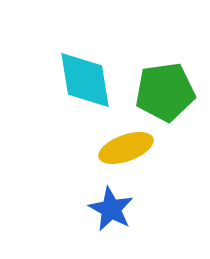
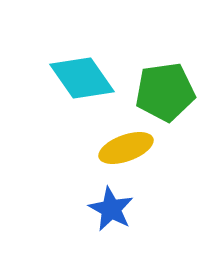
cyan diamond: moved 3 px left, 2 px up; rotated 26 degrees counterclockwise
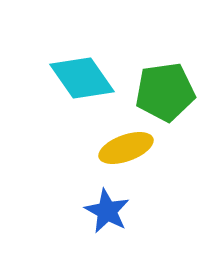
blue star: moved 4 px left, 2 px down
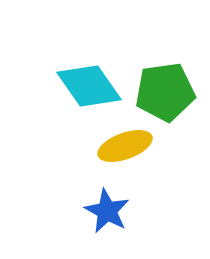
cyan diamond: moved 7 px right, 8 px down
yellow ellipse: moved 1 px left, 2 px up
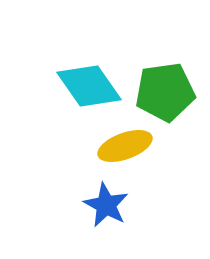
blue star: moved 1 px left, 6 px up
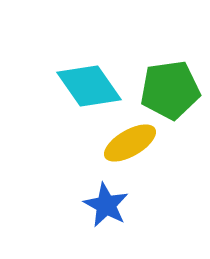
green pentagon: moved 5 px right, 2 px up
yellow ellipse: moved 5 px right, 3 px up; rotated 10 degrees counterclockwise
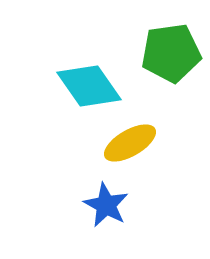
green pentagon: moved 1 px right, 37 px up
